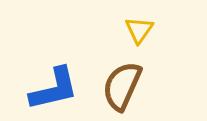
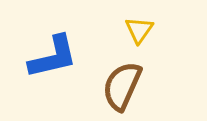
blue L-shape: moved 1 px left, 32 px up
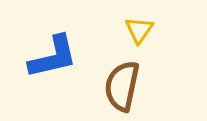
brown semicircle: rotated 12 degrees counterclockwise
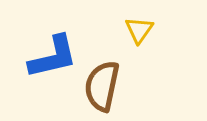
brown semicircle: moved 20 px left
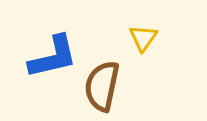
yellow triangle: moved 4 px right, 8 px down
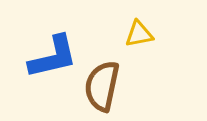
yellow triangle: moved 4 px left, 4 px up; rotated 44 degrees clockwise
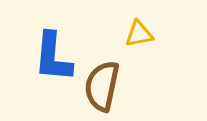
blue L-shape: rotated 108 degrees clockwise
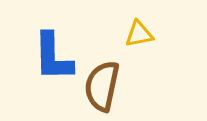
blue L-shape: rotated 6 degrees counterclockwise
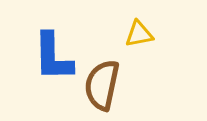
brown semicircle: moved 1 px up
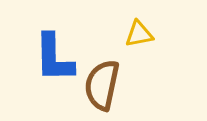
blue L-shape: moved 1 px right, 1 px down
